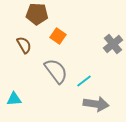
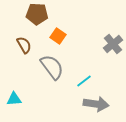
gray semicircle: moved 4 px left, 4 px up
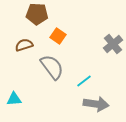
brown semicircle: rotated 78 degrees counterclockwise
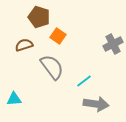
brown pentagon: moved 2 px right, 3 px down; rotated 15 degrees clockwise
gray cross: rotated 12 degrees clockwise
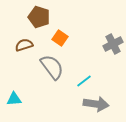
orange square: moved 2 px right, 2 px down
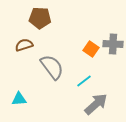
brown pentagon: moved 1 px right, 1 px down; rotated 15 degrees counterclockwise
orange square: moved 31 px right, 11 px down
gray cross: rotated 30 degrees clockwise
cyan triangle: moved 5 px right
gray arrow: rotated 50 degrees counterclockwise
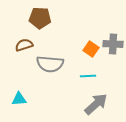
gray semicircle: moved 2 px left, 3 px up; rotated 132 degrees clockwise
cyan line: moved 4 px right, 5 px up; rotated 35 degrees clockwise
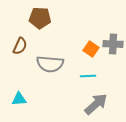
brown semicircle: moved 4 px left, 1 px down; rotated 132 degrees clockwise
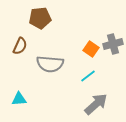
brown pentagon: rotated 10 degrees counterclockwise
gray cross: rotated 18 degrees counterclockwise
cyan line: rotated 35 degrees counterclockwise
